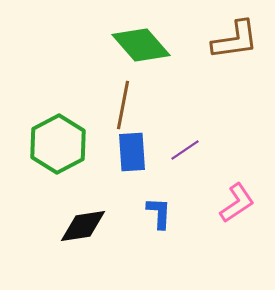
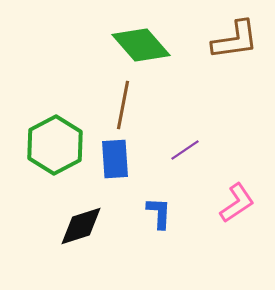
green hexagon: moved 3 px left, 1 px down
blue rectangle: moved 17 px left, 7 px down
black diamond: moved 2 px left; rotated 9 degrees counterclockwise
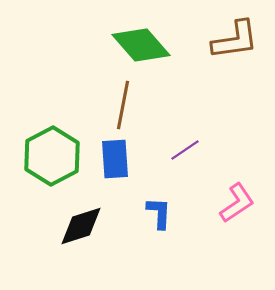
green hexagon: moved 3 px left, 11 px down
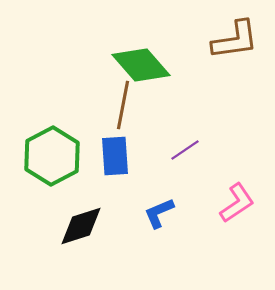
green diamond: moved 20 px down
blue rectangle: moved 3 px up
blue L-shape: rotated 116 degrees counterclockwise
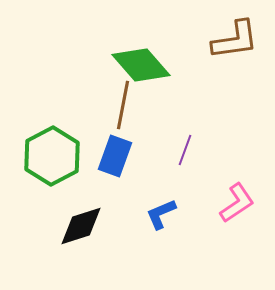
purple line: rotated 36 degrees counterclockwise
blue rectangle: rotated 24 degrees clockwise
blue L-shape: moved 2 px right, 1 px down
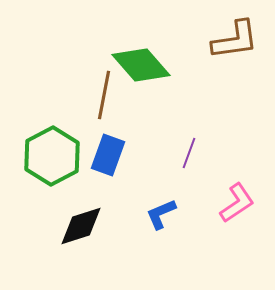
brown line: moved 19 px left, 10 px up
purple line: moved 4 px right, 3 px down
blue rectangle: moved 7 px left, 1 px up
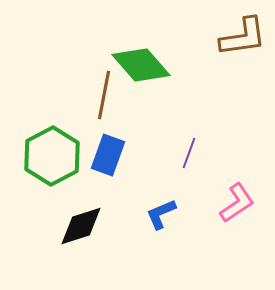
brown L-shape: moved 8 px right, 3 px up
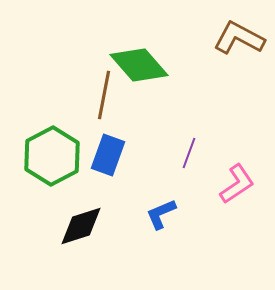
brown L-shape: moved 4 px left, 1 px down; rotated 144 degrees counterclockwise
green diamond: moved 2 px left
pink L-shape: moved 19 px up
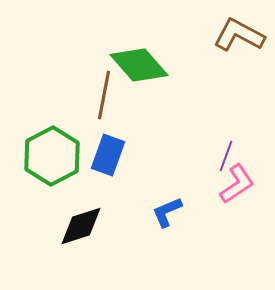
brown L-shape: moved 3 px up
purple line: moved 37 px right, 3 px down
blue L-shape: moved 6 px right, 2 px up
